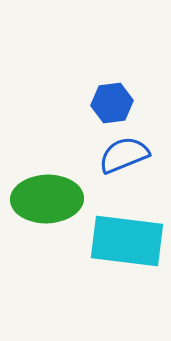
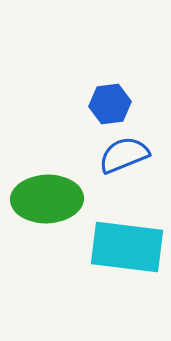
blue hexagon: moved 2 px left, 1 px down
cyan rectangle: moved 6 px down
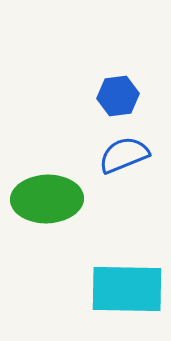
blue hexagon: moved 8 px right, 8 px up
cyan rectangle: moved 42 px down; rotated 6 degrees counterclockwise
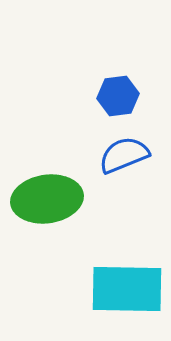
green ellipse: rotated 6 degrees counterclockwise
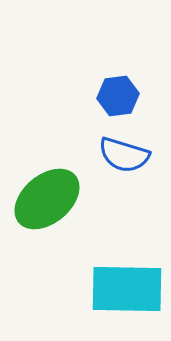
blue semicircle: rotated 141 degrees counterclockwise
green ellipse: rotated 32 degrees counterclockwise
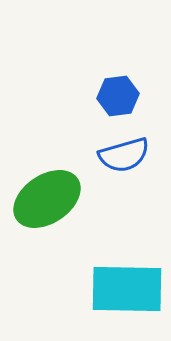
blue semicircle: rotated 33 degrees counterclockwise
green ellipse: rotated 6 degrees clockwise
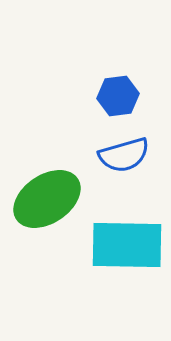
cyan rectangle: moved 44 px up
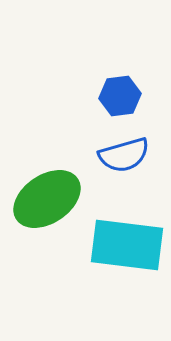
blue hexagon: moved 2 px right
cyan rectangle: rotated 6 degrees clockwise
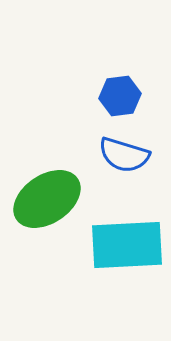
blue semicircle: rotated 33 degrees clockwise
cyan rectangle: rotated 10 degrees counterclockwise
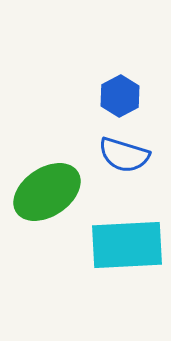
blue hexagon: rotated 21 degrees counterclockwise
green ellipse: moved 7 px up
